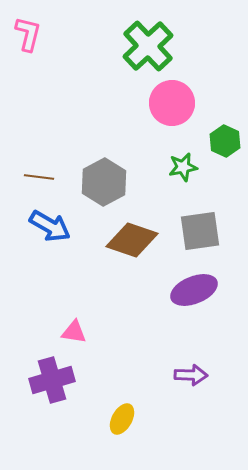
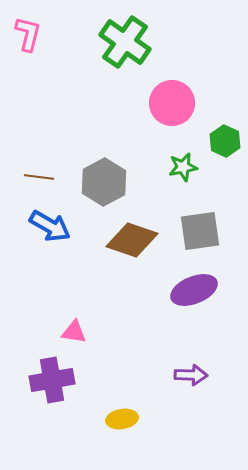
green cross: moved 23 px left, 4 px up; rotated 12 degrees counterclockwise
purple cross: rotated 6 degrees clockwise
yellow ellipse: rotated 52 degrees clockwise
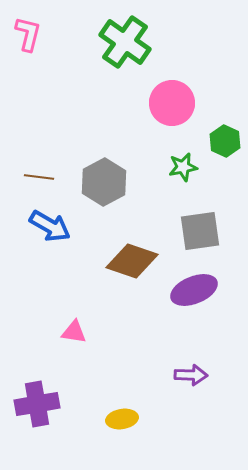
brown diamond: moved 21 px down
purple cross: moved 15 px left, 24 px down
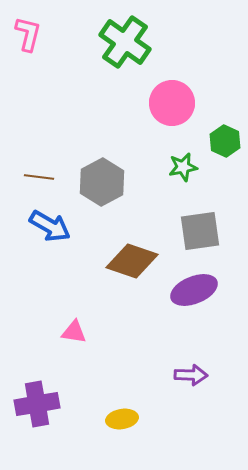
gray hexagon: moved 2 px left
